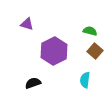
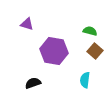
purple hexagon: rotated 24 degrees counterclockwise
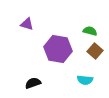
purple hexagon: moved 4 px right, 2 px up
cyan semicircle: rotated 91 degrees counterclockwise
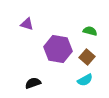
brown square: moved 8 px left, 6 px down
cyan semicircle: rotated 35 degrees counterclockwise
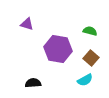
brown square: moved 4 px right, 1 px down
black semicircle: rotated 14 degrees clockwise
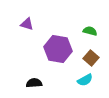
black semicircle: moved 1 px right
